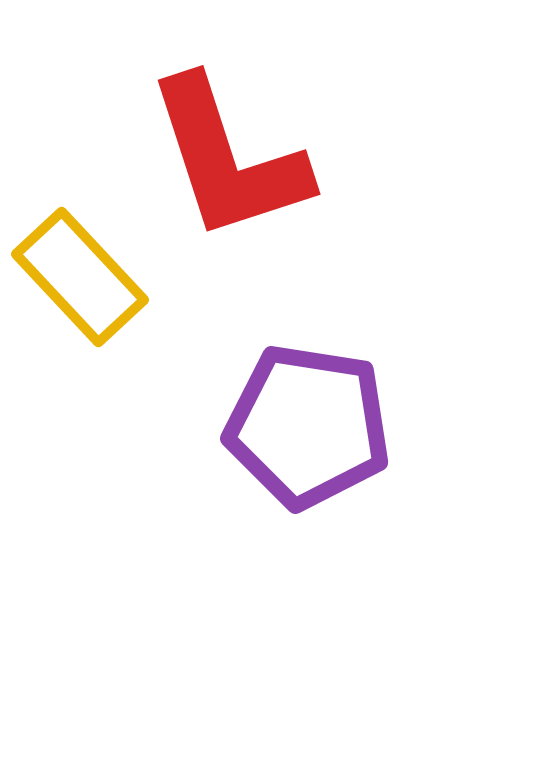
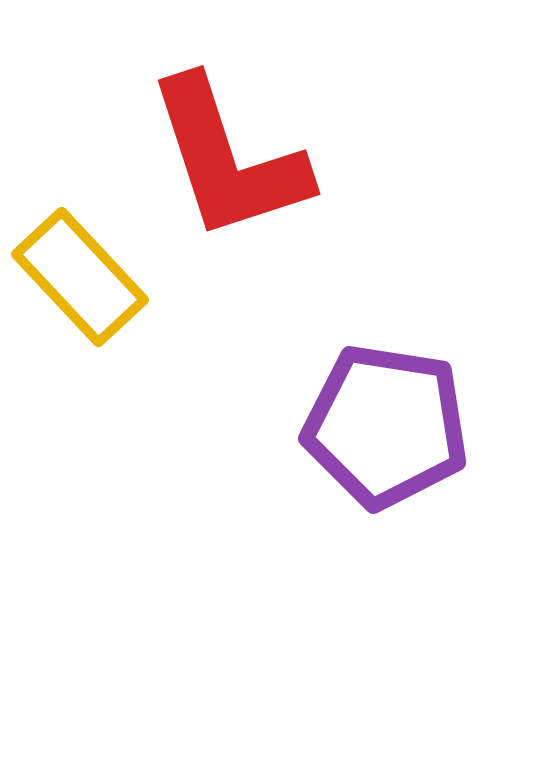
purple pentagon: moved 78 px right
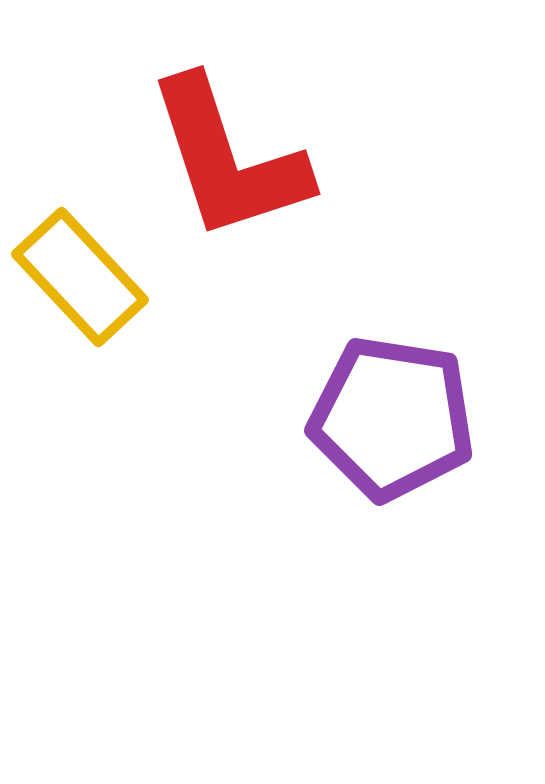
purple pentagon: moved 6 px right, 8 px up
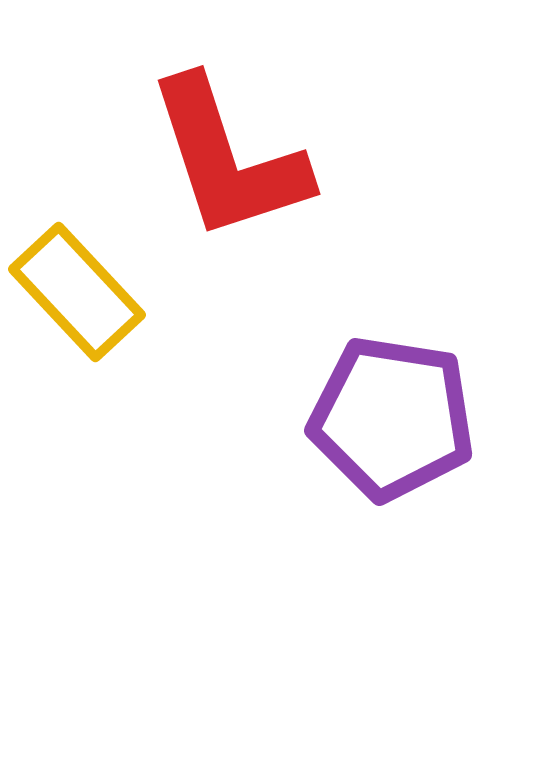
yellow rectangle: moved 3 px left, 15 px down
